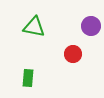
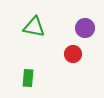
purple circle: moved 6 px left, 2 px down
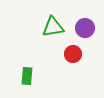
green triangle: moved 19 px right; rotated 20 degrees counterclockwise
green rectangle: moved 1 px left, 2 px up
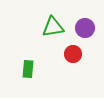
green rectangle: moved 1 px right, 7 px up
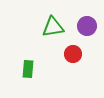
purple circle: moved 2 px right, 2 px up
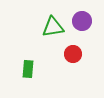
purple circle: moved 5 px left, 5 px up
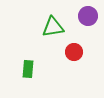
purple circle: moved 6 px right, 5 px up
red circle: moved 1 px right, 2 px up
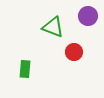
green triangle: rotated 30 degrees clockwise
green rectangle: moved 3 px left
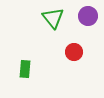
green triangle: moved 9 px up; rotated 30 degrees clockwise
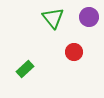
purple circle: moved 1 px right, 1 px down
green rectangle: rotated 42 degrees clockwise
